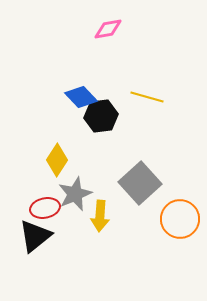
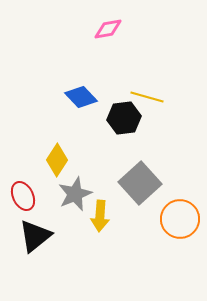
black hexagon: moved 23 px right, 2 px down
red ellipse: moved 22 px left, 12 px up; rotated 76 degrees clockwise
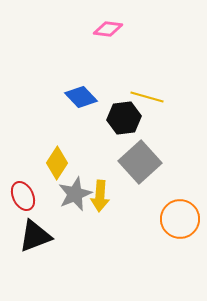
pink diamond: rotated 16 degrees clockwise
yellow diamond: moved 3 px down
gray square: moved 21 px up
yellow arrow: moved 20 px up
black triangle: rotated 18 degrees clockwise
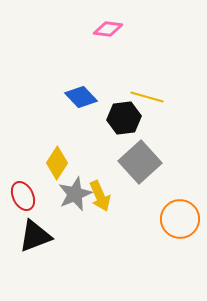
yellow arrow: rotated 28 degrees counterclockwise
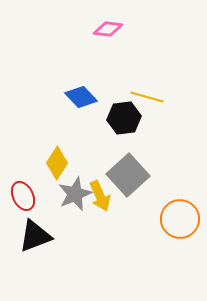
gray square: moved 12 px left, 13 px down
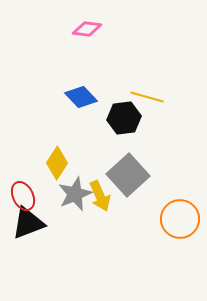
pink diamond: moved 21 px left
black triangle: moved 7 px left, 13 px up
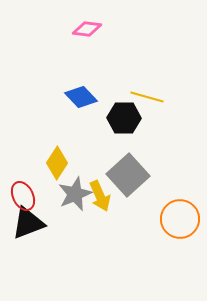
black hexagon: rotated 8 degrees clockwise
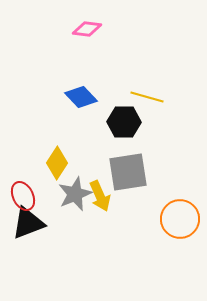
black hexagon: moved 4 px down
gray square: moved 3 px up; rotated 33 degrees clockwise
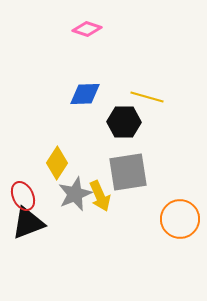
pink diamond: rotated 12 degrees clockwise
blue diamond: moved 4 px right, 3 px up; rotated 48 degrees counterclockwise
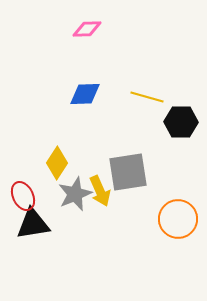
pink diamond: rotated 20 degrees counterclockwise
black hexagon: moved 57 px right
yellow arrow: moved 5 px up
orange circle: moved 2 px left
black triangle: moved 5 px right, 1 px down; rotated 12 degrees clockwise
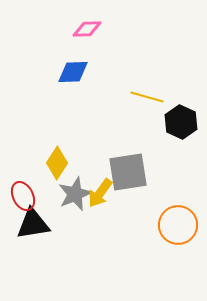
blue diamond: moved 12 px left, 22 px up
black hexagon: rotated 24 degrees clockwise
yellow arrow: moved 2 px down; rotated 60 degrees clockwise
orange circle: moved 6 px down
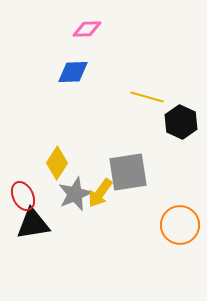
orange circle: moved 2 px right
